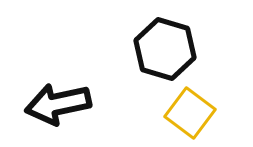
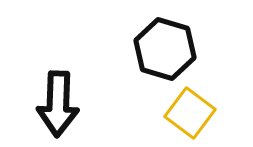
black arrow: rotated 76 degrees counterclockwise
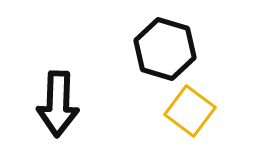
yellow square: moved 2 px up
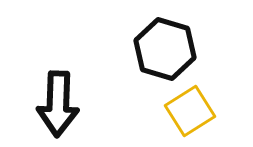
yellow square: rotated 21 degrees clockwise
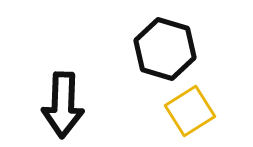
black arrow: moved 5 px right, 1 px down
